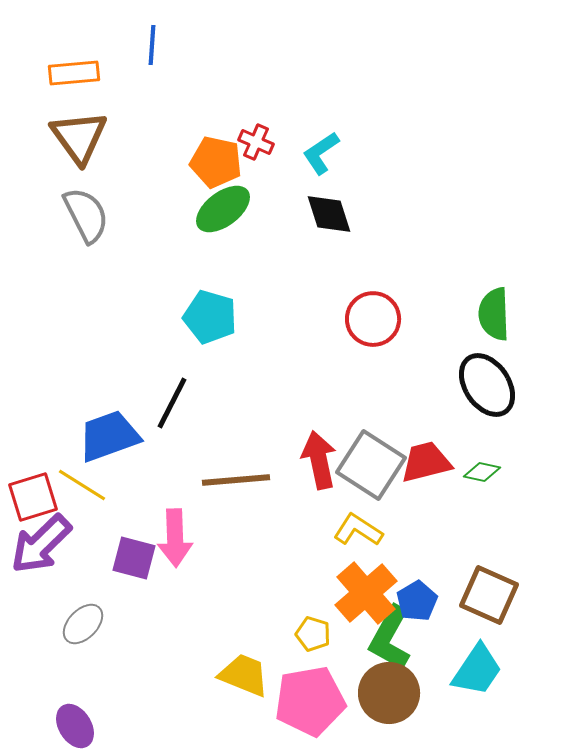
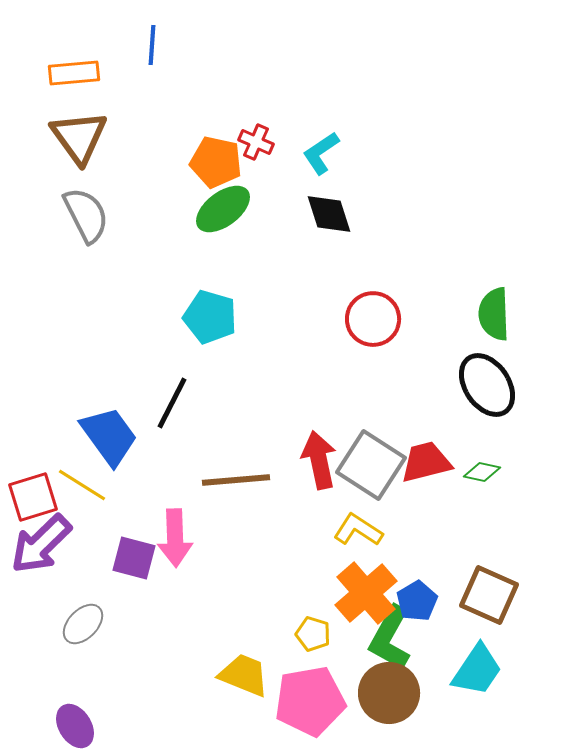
blue trapezoid: rotated 74 degrees clockwise
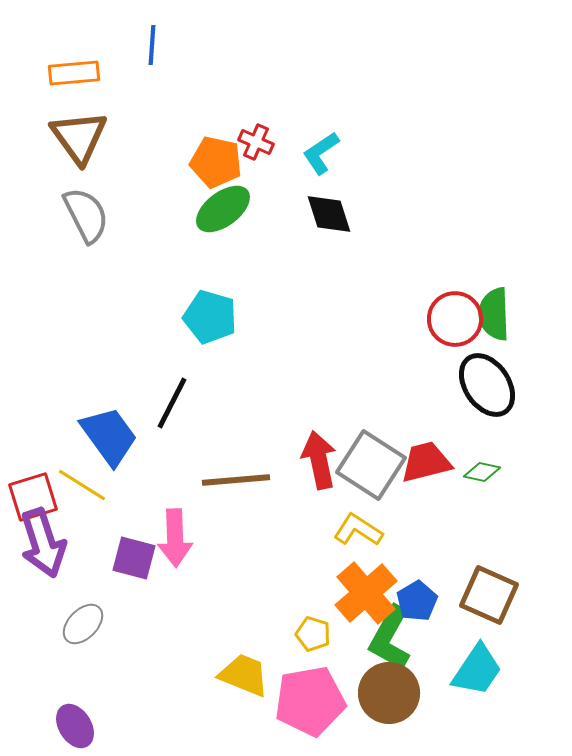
red circle: moved 82 px right
purple arrow: moved 2 px right, 1 px up; rotated 64 degrees counterclockwise
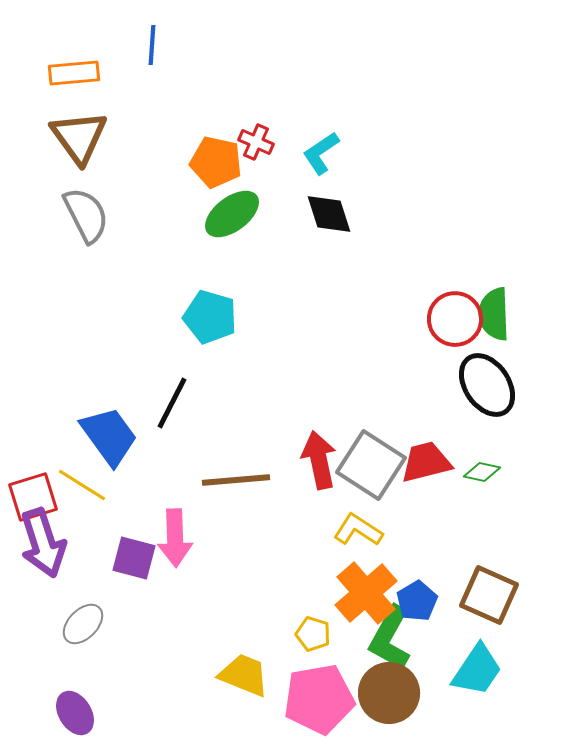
green ellipse: moved 9 px right, 5 px down
pink pentagon: moved 9 px right, 2 px up
purple ellipse: moved 13 px up
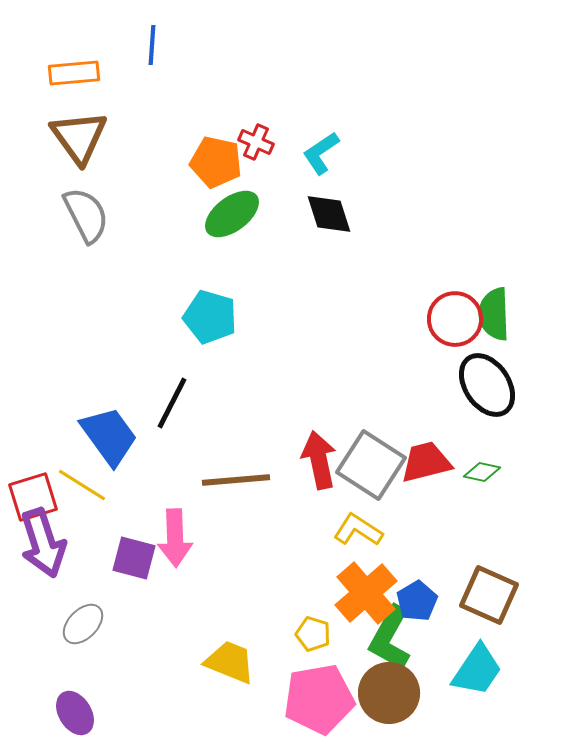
yellow trapezoid: moved 14 px left, 13 px up
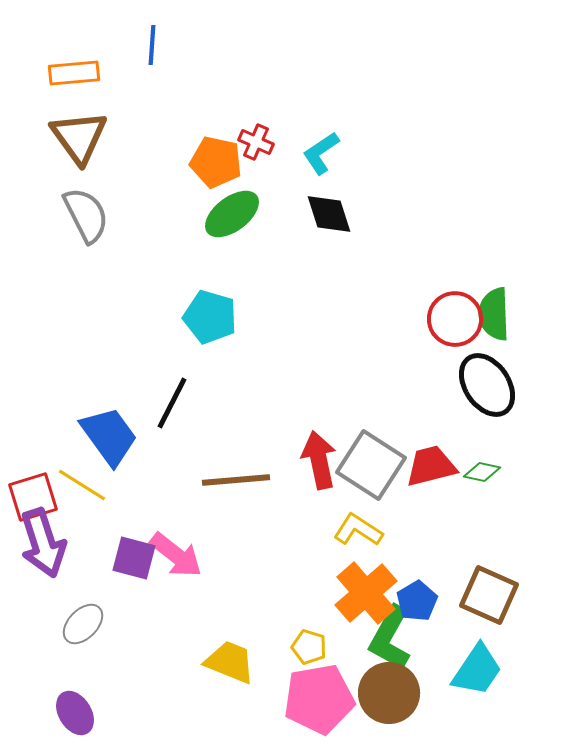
red trapezoid: moved 5 px right, 4 px down
pink arrow: moved 1 px right, 17 px down; rotated 50 degrees counterclockwise
yellow pentagon: moved 4 px left, 13 px down
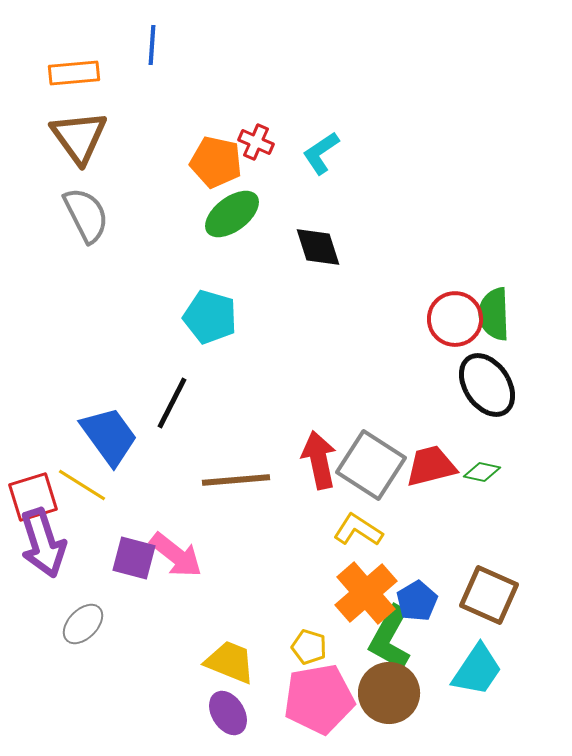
black diamond: moved 11 px left, 33 px down
purple ellipse: moved 153 px right
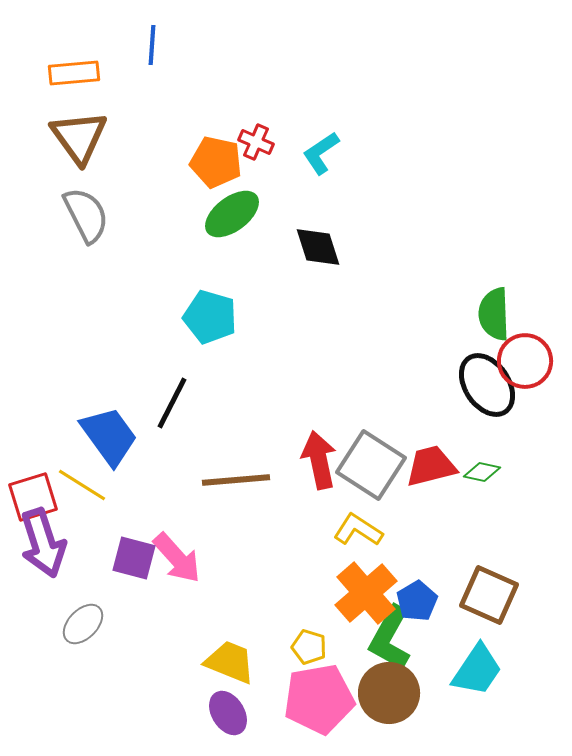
red circle: moved 70 px right, 42 px down
pink arrow: moved 1 px right, 3 px down; rotated 10 degrees clockwise
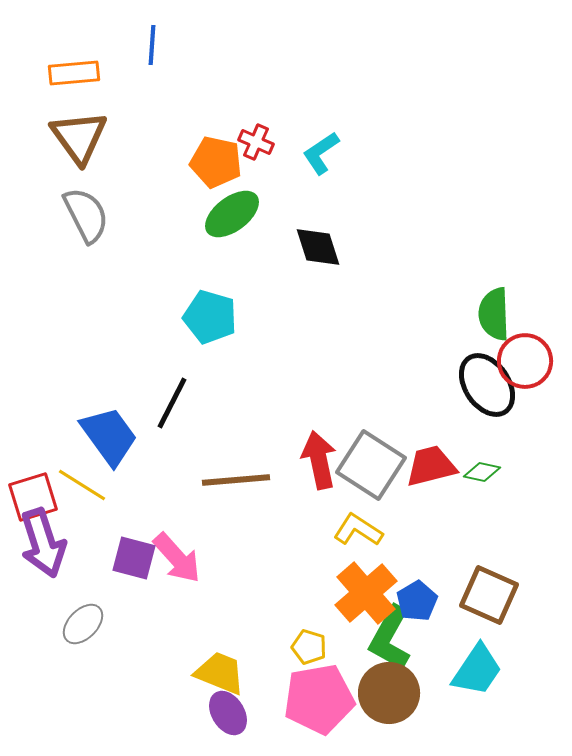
yellow trapezoid: moved 10 px left, 11 px down
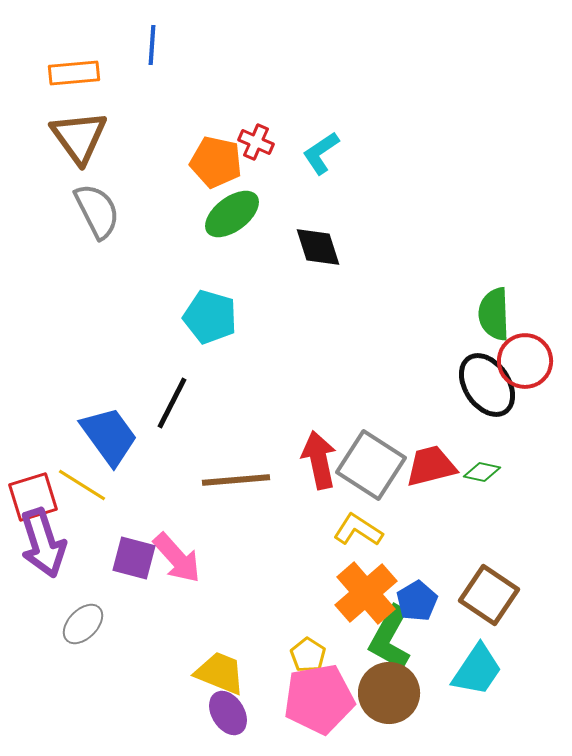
gray semicircle: moved 11 px right, 4 px up
brown square: rotated 10 degrees clockwise
yellow pentagon: moved 1 px left, 8 px down; rotated 16 degrees clockwise
